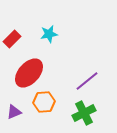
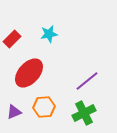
orange hexagon: moved 5 px down
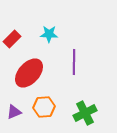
cyan star: rotated 12 degrees clockwise
purple line: moved 13 px left, 19 px up; rotated 50 degrees counterclockwise
green cross: moved 1 px right
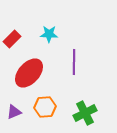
orange hexagon: moved 1 px right
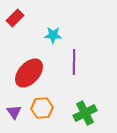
cyan star: moved 4 px right, 1 px down
red rectangle: moved 3 px right, 21 px up
orange hexagon: moved 3 px left, 1 px down
purple triangle: rotated 42 degrees counterclockwise
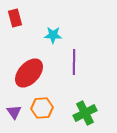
red rectangle: rotated 60 degrees counterclockwise
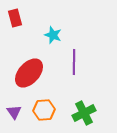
cyan star: rotated 18 degrees clockwise
orange hexagon: moved 2 px right, 2 px down
green cross: moved 1 px left
